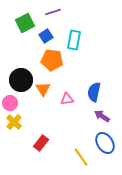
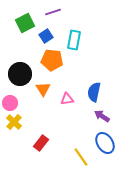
black circle: moved 1 px left, 6 px up
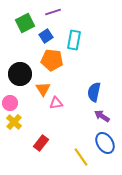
pink triangle: moved 11 px left, 4 px down
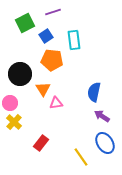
cyan rectangle: rotated 18 degrees counterclockwise
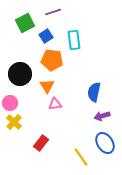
orange triangle: moved 4 px right, 3 px up
pink triangle: moved 1 px left, 1 px down
purple arrow: rotated 49 degrees counterclockwise
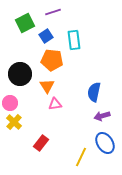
yellow line: rotated 60 degrees clockwise
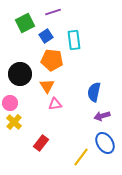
yellow line: rotated 12 degrees clockwise
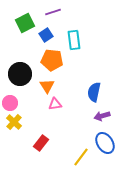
blue square: moved 1 px up
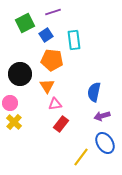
red rectangle: moved 20 px right, 19 px up
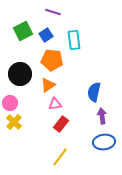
purple line: rotated 35 degrees clockwise
green square: moved 2 px left, 8 px down
orange triangle: moved 1 px right, 1 px up; rotated 28 degrees clockwise
purple arrow: rotated 98 degrees clockwise
blue ellipse: moved 1 px left, 1 px up; rotated 65 degrees counterclockwise
yellow line: moved 21 px left
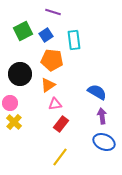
blue semicircle: moved 3 px right; rotated 108 degrees clockwise
blue ellipse: rotated 30 degrees clockwise
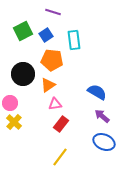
black circle: moved 3 px right
purple arrow: rotated 42 degrees counterclockwise
